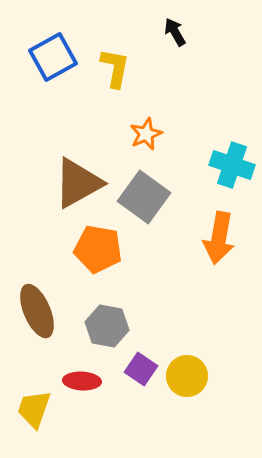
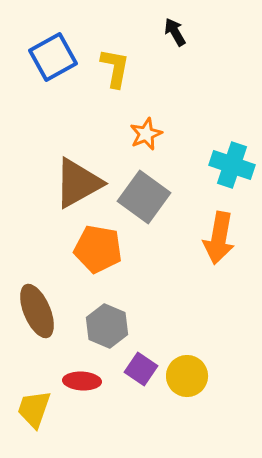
gray hexagon: rotated 12 degrees clockwise
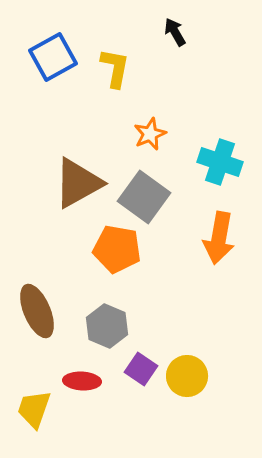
orange star: moved 4 px right
cyan cross: moved 12 px left, 3 px up
orange pentagon: moved 19 px right
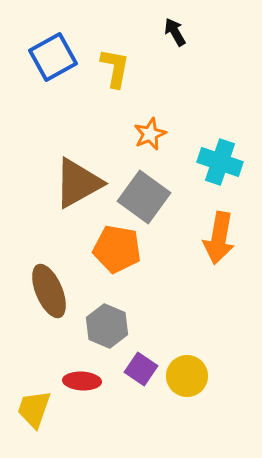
brown ellipse: moved 12 px right, 20 px up
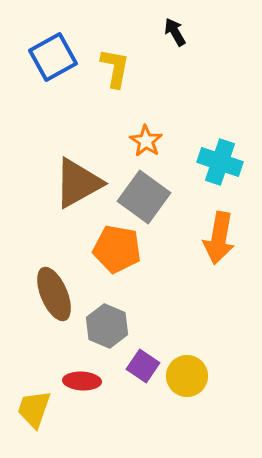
orange star: moved 4 px left, 7 px down; rotated 16 degrees counterclockwise
brown ellipse: moved 5 px right, 3 px down
purple square: moved 2 px right, 3 px up
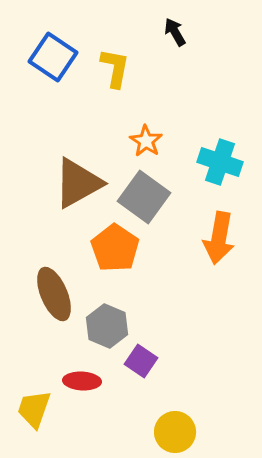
blue square: rotated 27 degrees counterclockwise
orange pentagon: moved 2 px left, 1 px up; rotated 24 degrees clockwise
purple square: moved 2 px left, 5 px up
yellow circle: moved 12 px left, 56 px down
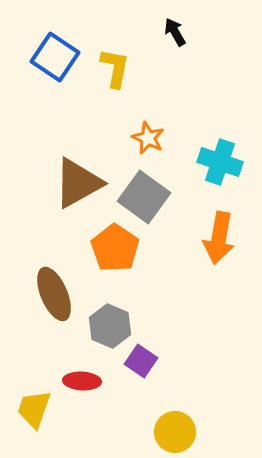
blue square: moved 2 px right
orange star: moved 2 px right, 3 px up; rotated 8 degrees counterclockwise
gray hexagon: moved 3 px right
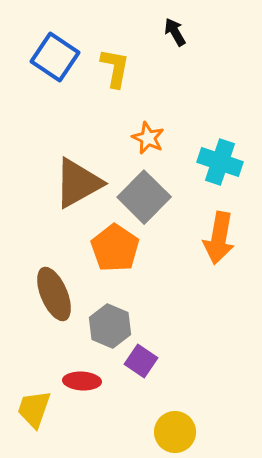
gray square: rotated 9 degrees clockwise
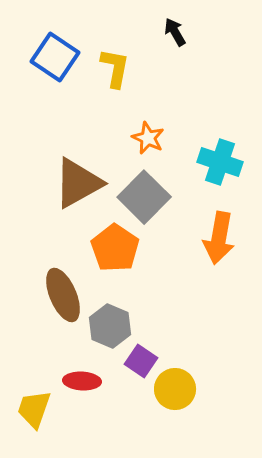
brown ellipse: moved 9 px right, 1 px down
yellow circle: moved 43 px up
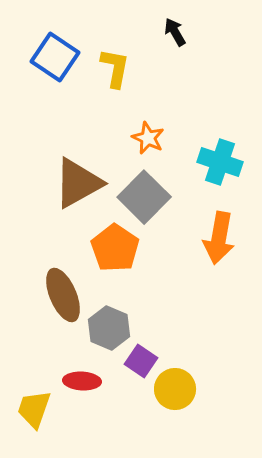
gray hexagon: moved 1 px left, 2 px down
